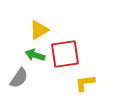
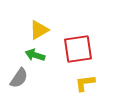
red square: moved 13 px right, 5 px up
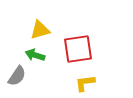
yellow triangle: moved 1 px right; rotated 15 degrees clockwise
gray semicircle: moved 2 px left, 2 px up
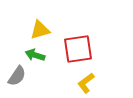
yellow L-shape: moved 1 px right; rotated 30 degrees counterclockwise
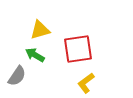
green arrow: rotated 12 degrees clockwise
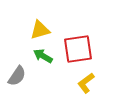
green arrow: moved 8 px right, 1 px down
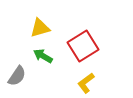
yellow triangle: moved 2 px up
red square: moved 5 px right, 3 px up; rotated 24 degrees counterclockwise
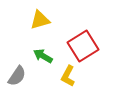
yellow triangle: moved 8 px up
yellow L-shape: moved 18 px left, 7 px up; rotated 25 degrees counterclockwise
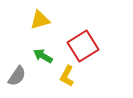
yellow L-shape: moved 1 px left
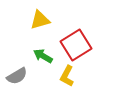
red square: moved 7 px left, 1 px up
gray semicircle: rotated 25 degrees clockwise
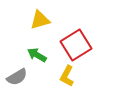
green arrow: moved 6 px left, 1 px up
gray semicircle: moved 1 px down
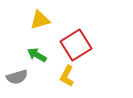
gray semicircle: rotated 15 degrees clockwise
